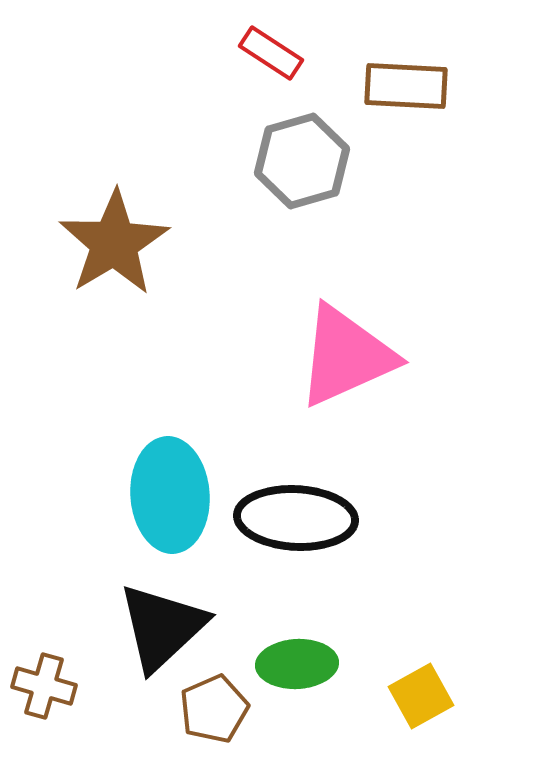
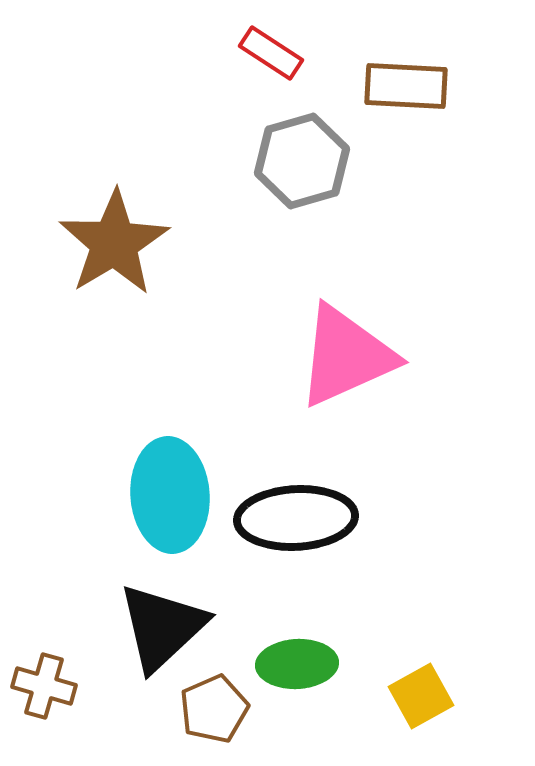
black ellipse: rotated 6 degrees counterclockwise
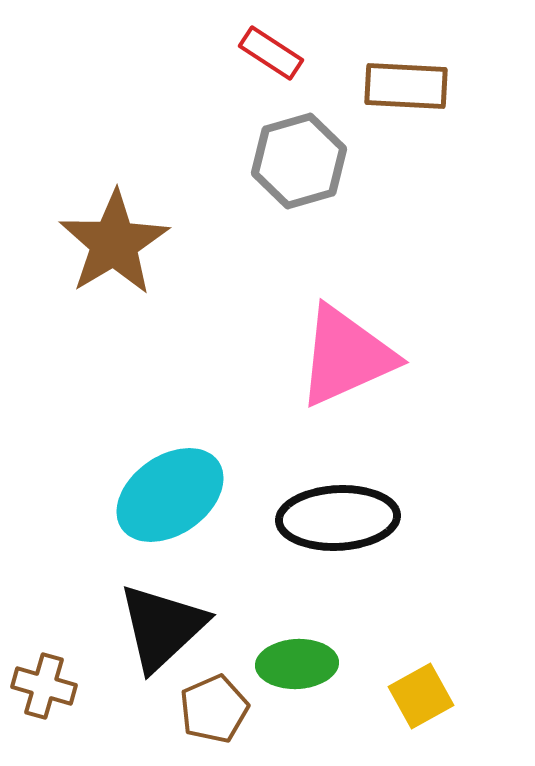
gray hexagon: moved 3 px left
cyan ellipse: rotated 59 degrees clockwise
black ellipse: moved 42 px right
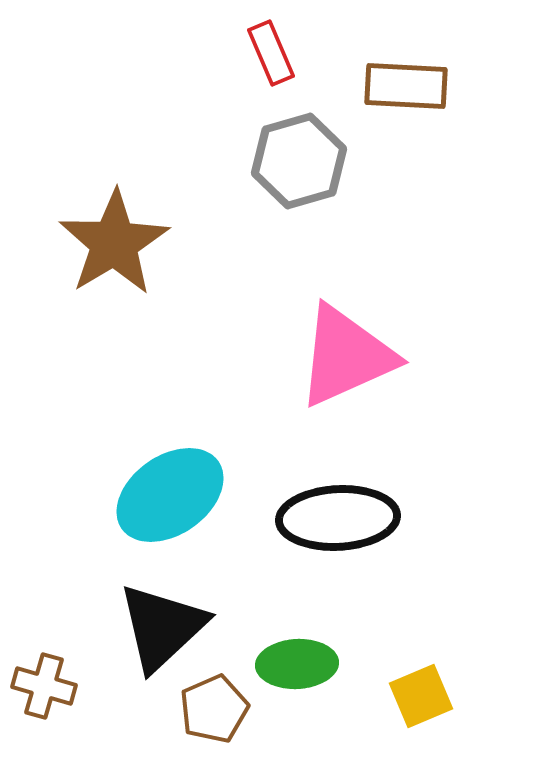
red rectangle: rotated 34 degrees clockwise
yellow square: rotated 6 degrees clockwise
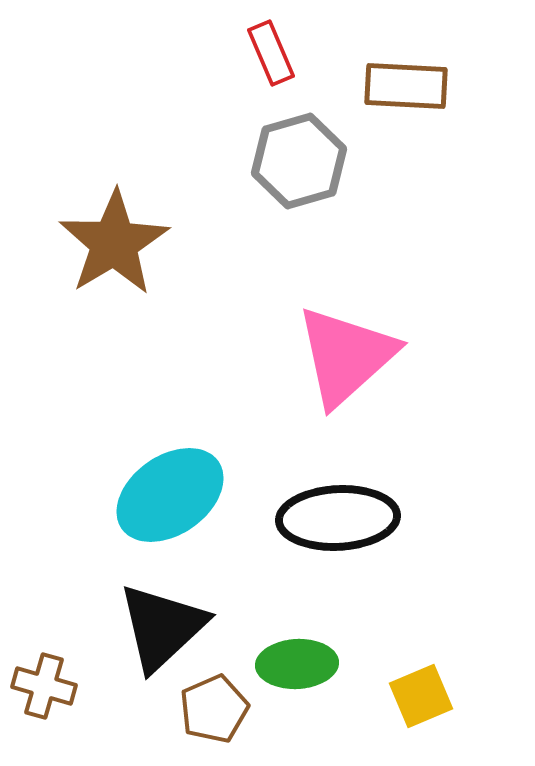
pink triangle: rotated 18 degrees counterclockwise
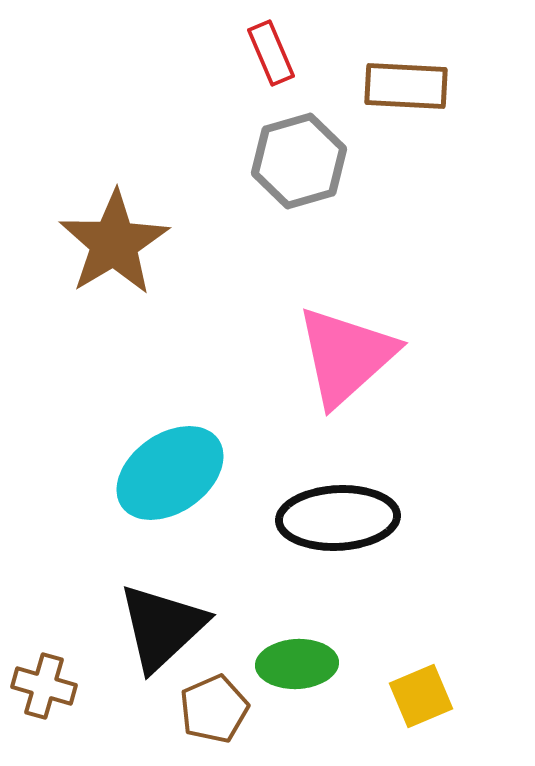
cyan ellipse: moved 22 px up
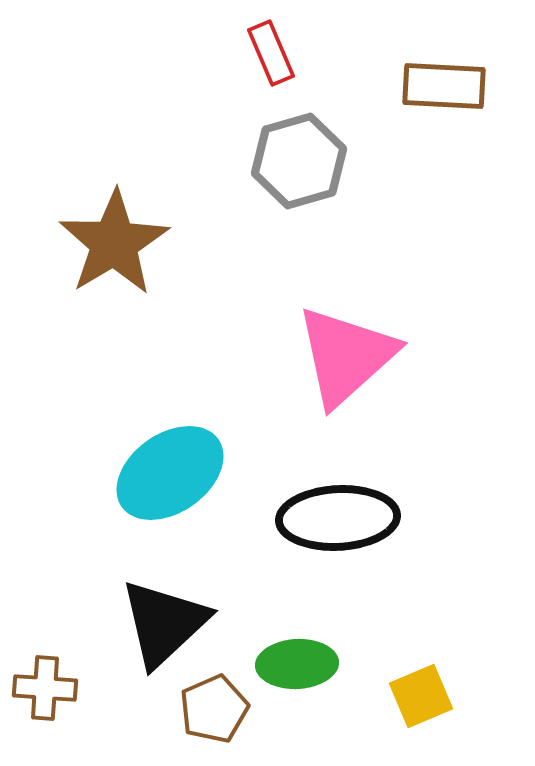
brown rectangle: moved 38 px right
black triangle: moved 2 px right, 4 px up
brown cross: moved 1 px right, 2 px down; rotated 12 degrees counterclockwise
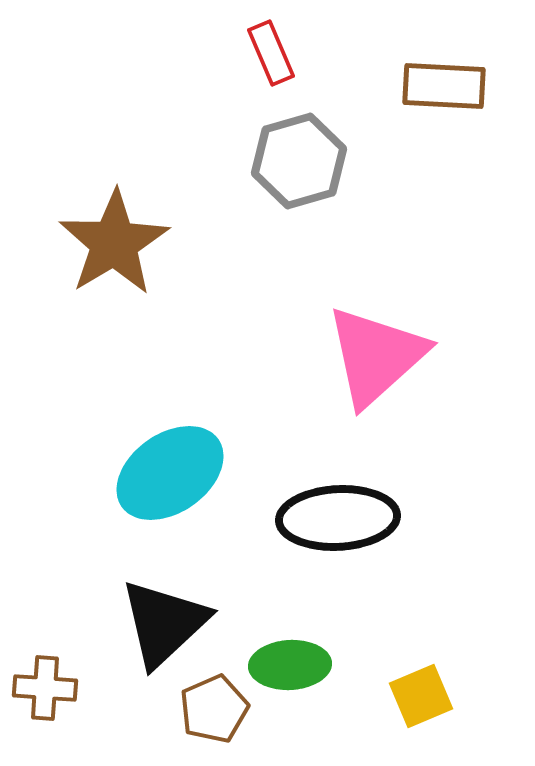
pink triangle: moved 30 px right
green ellipse: moved 7 px left, 1 px down
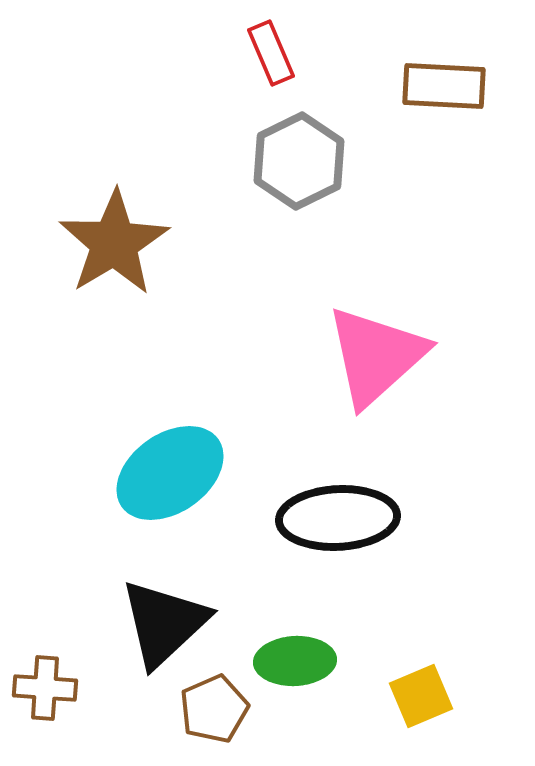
gray hexagon: rotated 10 degrees counterclockwise
green ellipse: moved 5 px right, 4 px up
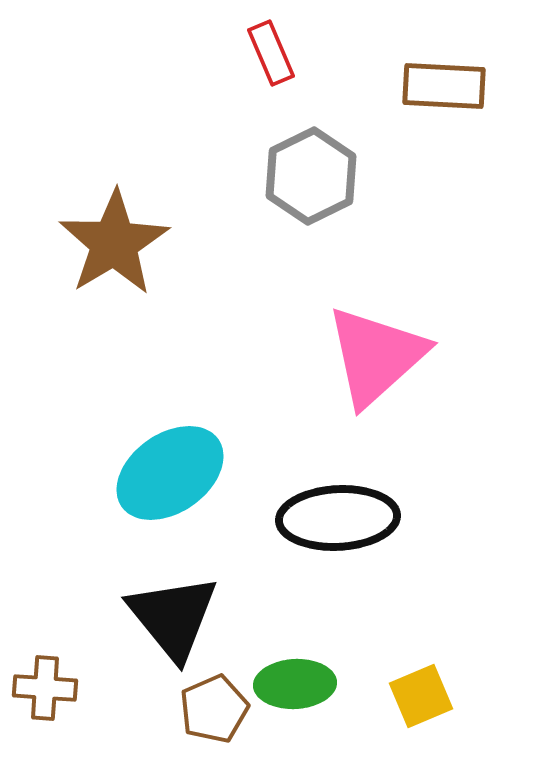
gray hexagon: moved 12 px right, 15 px down
black triangle: moved 9 px right, 6 px up; rotated 26 degrees counterclockwise
green ellipse: moved 23 px down
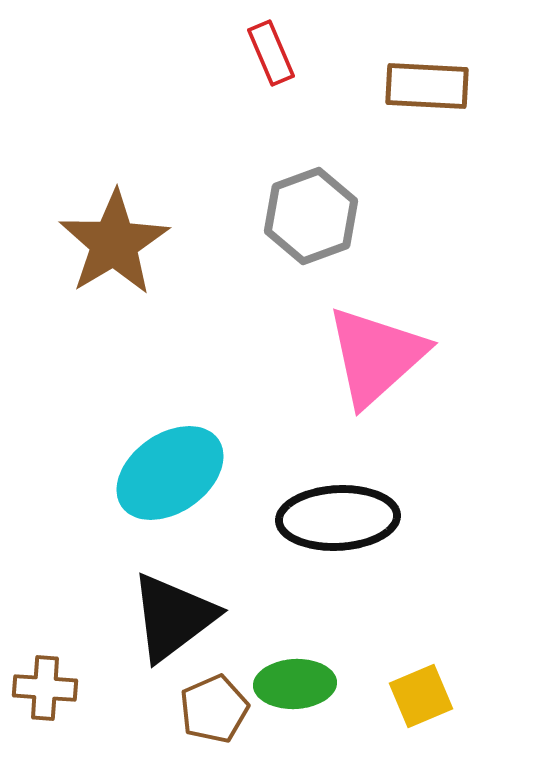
brown rectangle: moved 17 px left
gray hexagon: moved 40 px down; rotated 6 degrees clockwise
black triangle: rotated 32 degrees clockwise
